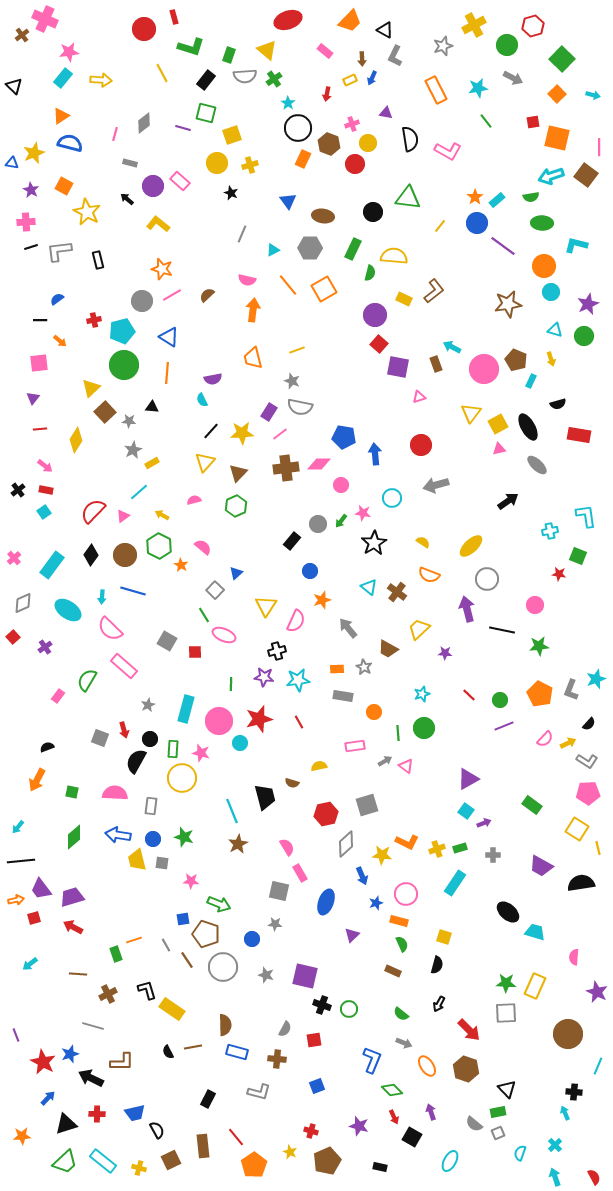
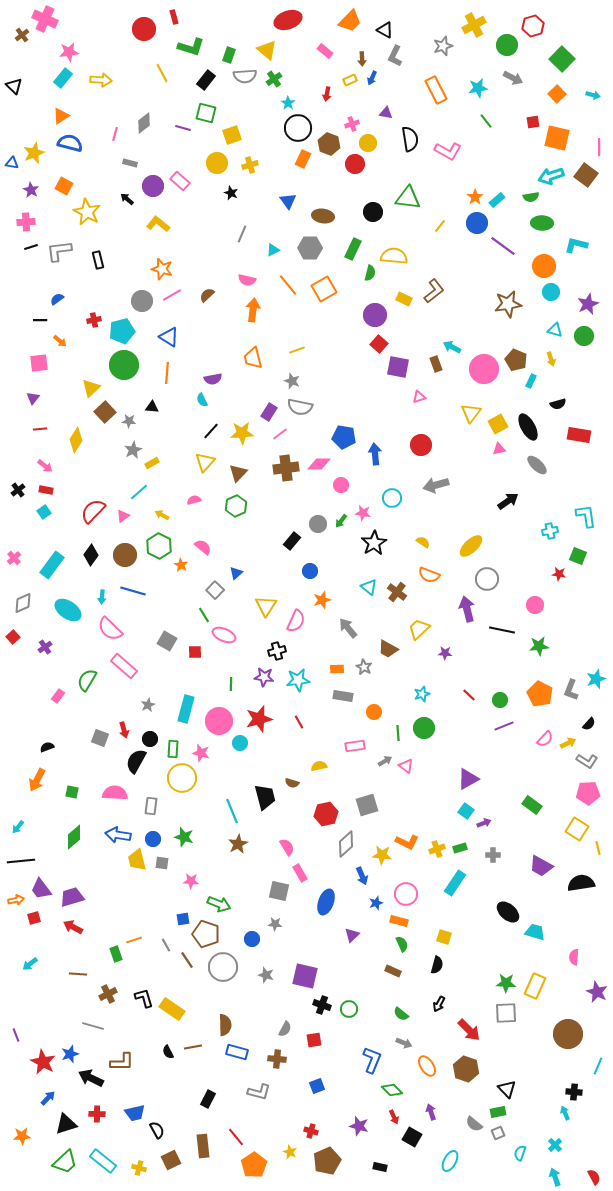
black L-shape at (147, 990): moved 3 px left, 8 px down
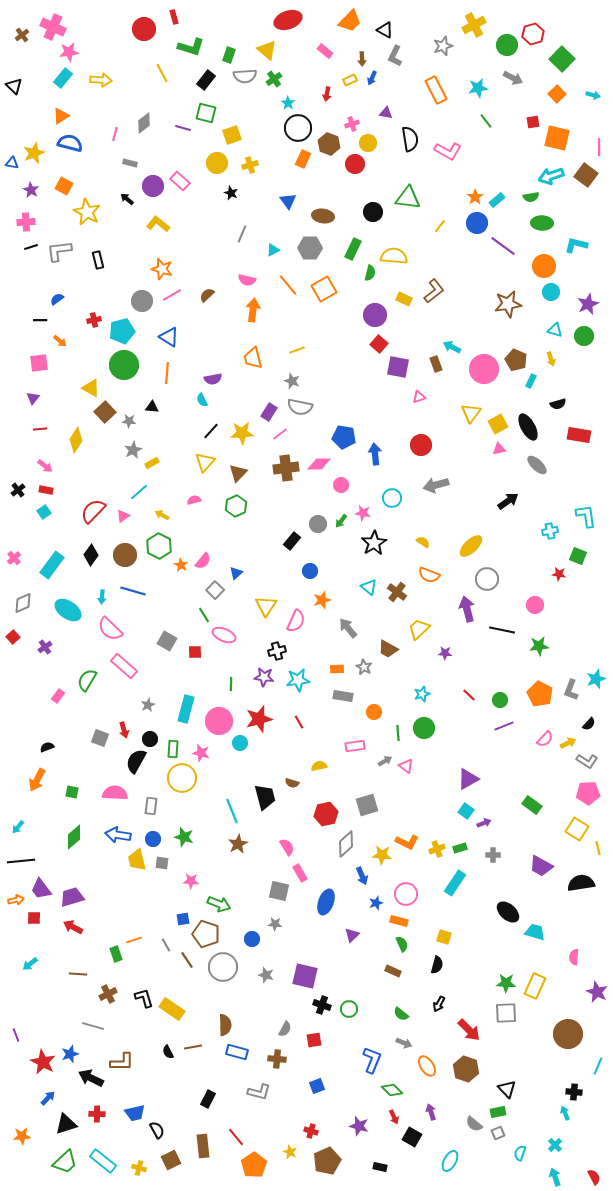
pink cross at (45, 19): moved 8 px right, 8 px down
red hexagon at (533, 26): moved 8 px down
yellow triangle at (91, 388): rotated 48 degrees counterclockwise
pink semicircle at (203, 547): moved 14 px down; rotated 90 degrees clockwise
red square at (34, 918): rotated 16 degrees clockwise
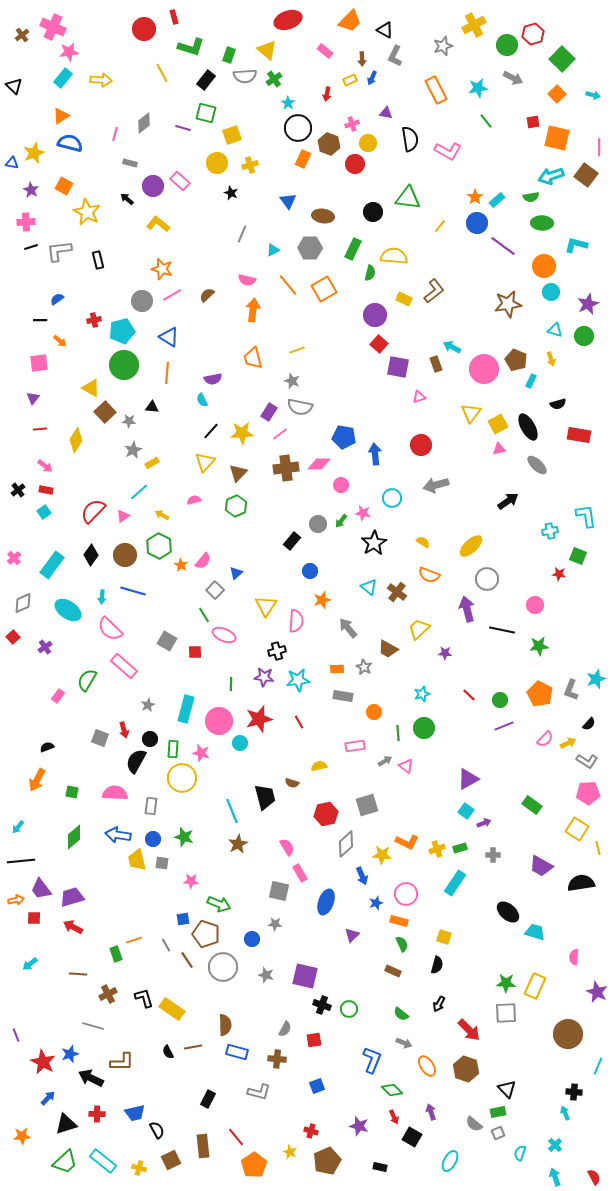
pink semicircle at (296, 621): rotated 20 degrees counterclockwise
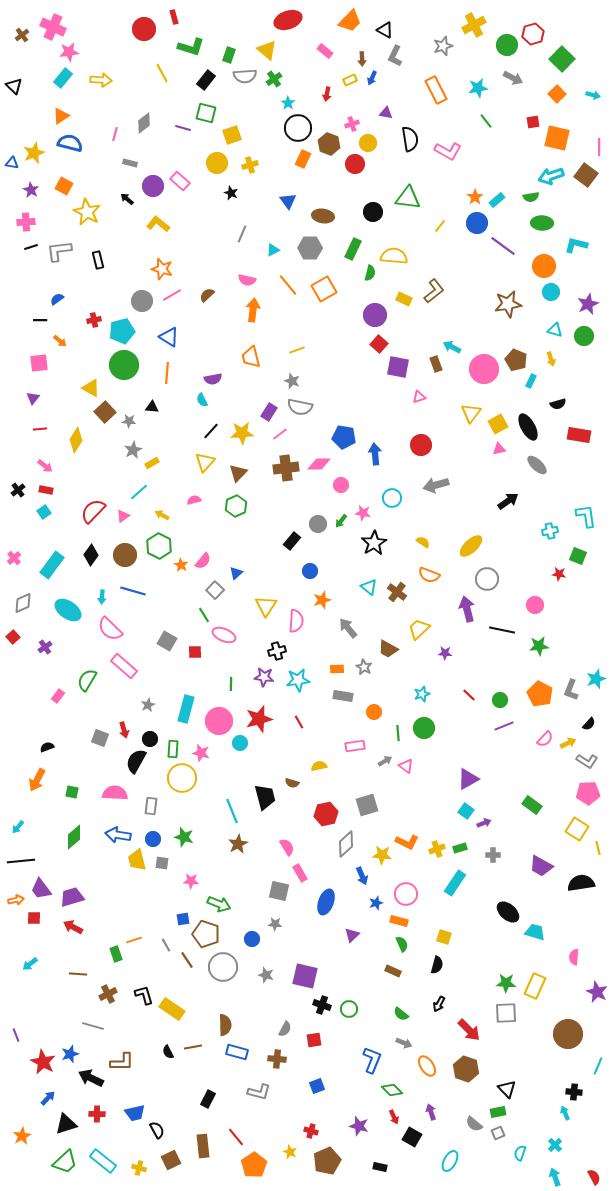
orange trapezoid at (253, 358): moved 2 px left, 1 px up
black L-shape at (144, 998): moved 3 px up
orange star at (22, 1136): rotated 24 degrees counterclockwise
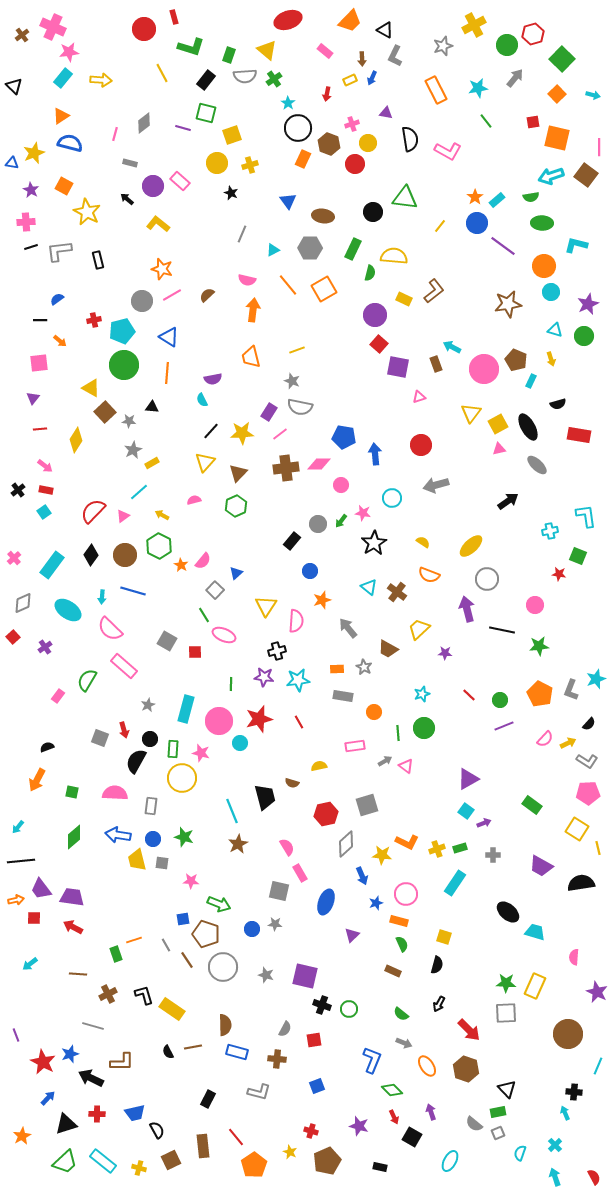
gray arrow at (513, 78): moved 2 px right; rotated 78 degrees counterclockwise
green triangle at (408, 198): moved 3 px left
purple trapezoid at (72, 897): rotated 25 degrees clockwise
blue circle at (252, 939): moved 10 px up
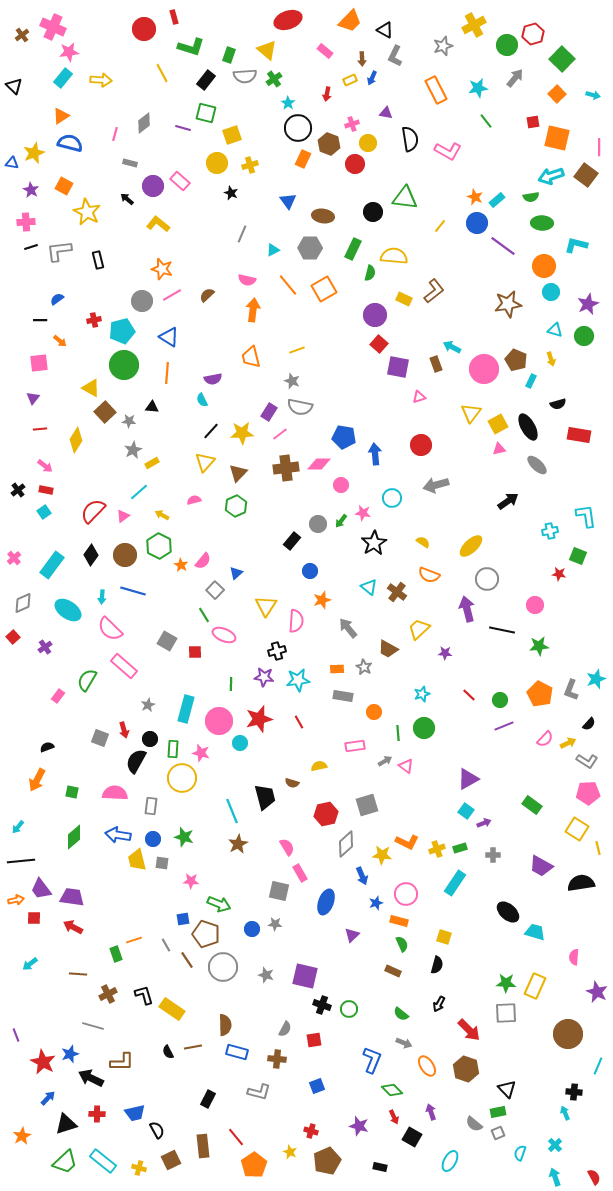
orange star at (475, 197): rotated 14 degrees counterclockwise
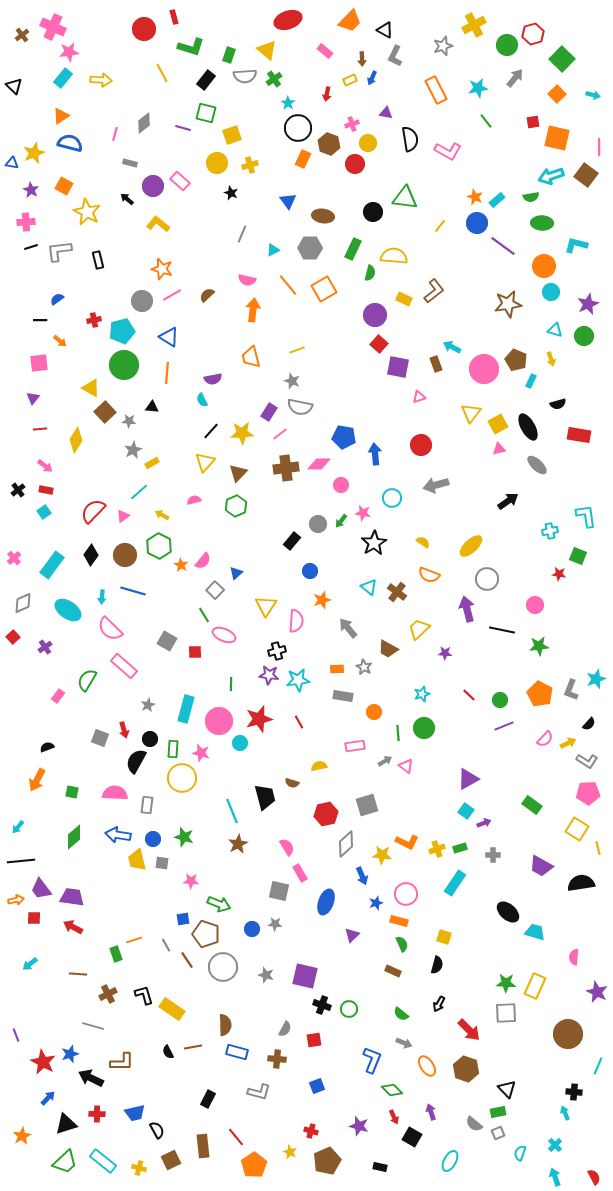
purple star at (264, 677): moved 5 px right, 2 px up
gray rectangle at (151, 806): moved 4 px left, 1 px up
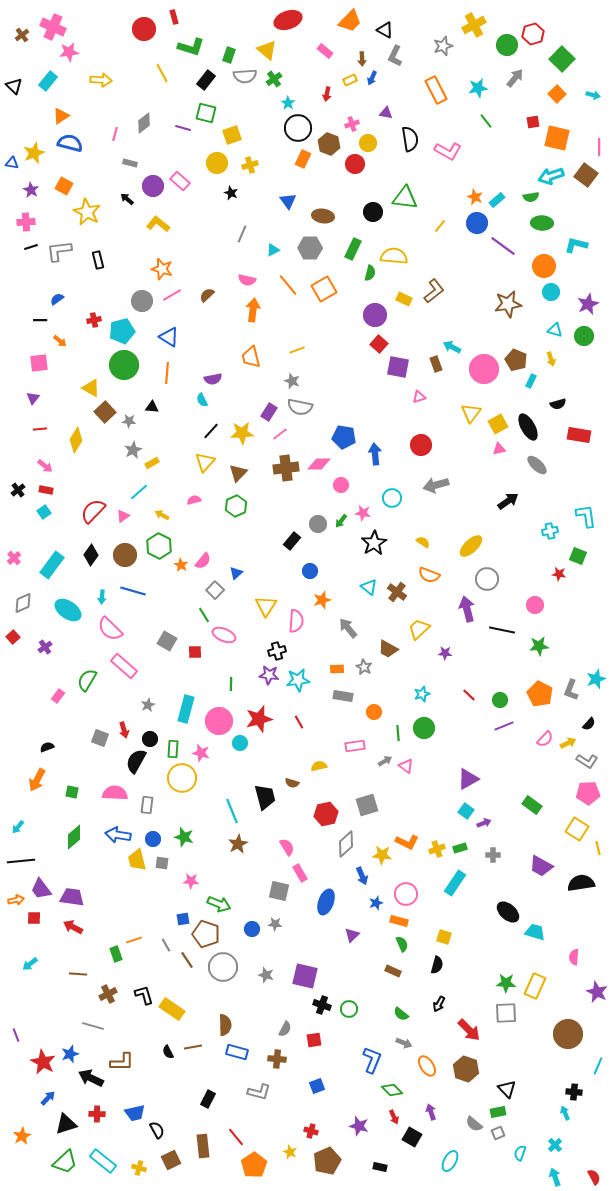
cyan rectangle at (63, 78): moved 15 px left, 3 px down
